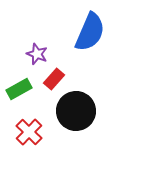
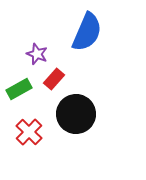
blue semicircle: moved 3 px left
black circle: moved 3 px down
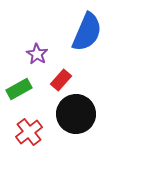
purple star: rotated 10 degrees clockwise
red rectangle: moved 7 px right, 1 px down
red cross: rotated 8 degrees clockwise
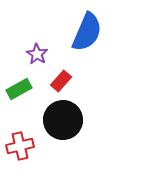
red rectangle: moved 1 px down
black circle: moved 13 px left, 6 px down
red cross: moved 9 px left, 14 px down; rotated 24 degrees clockwise
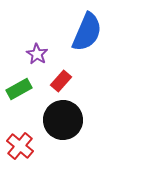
red cross: rotated 36 degrees counterclockwise
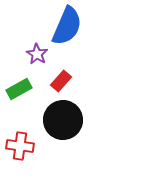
blue semicircle: moved 20 px left, 6 px up
red cross: rotated 32 degrees counterclockwise
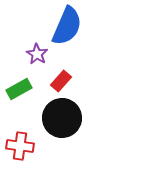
black circle: moved 1 px left, 2 px up
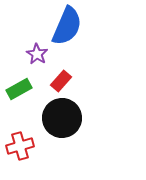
red cross: rotated 24 degrees counterclockwise
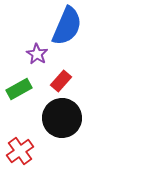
red cross: moved 5 px down; rotated 20 degrees counterclockwise
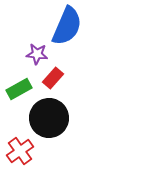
purple star: rotated 25 degrees counterclockwise
red rectangle: moved 8 px left, 3 px up
black circle: moved 13 px left
